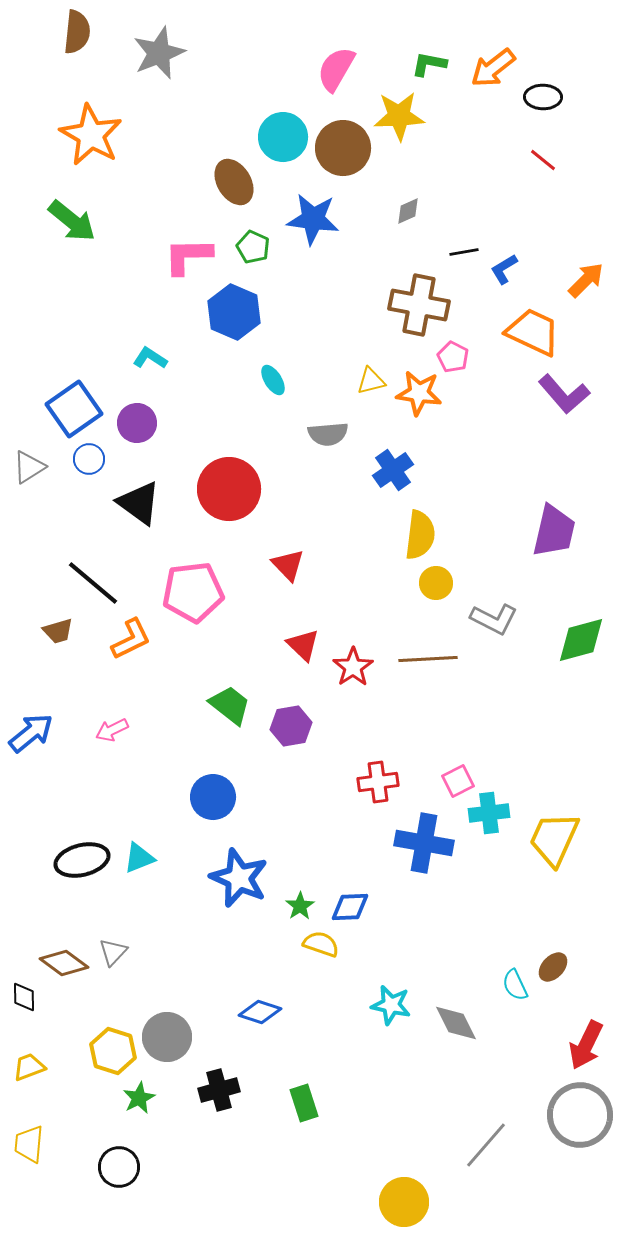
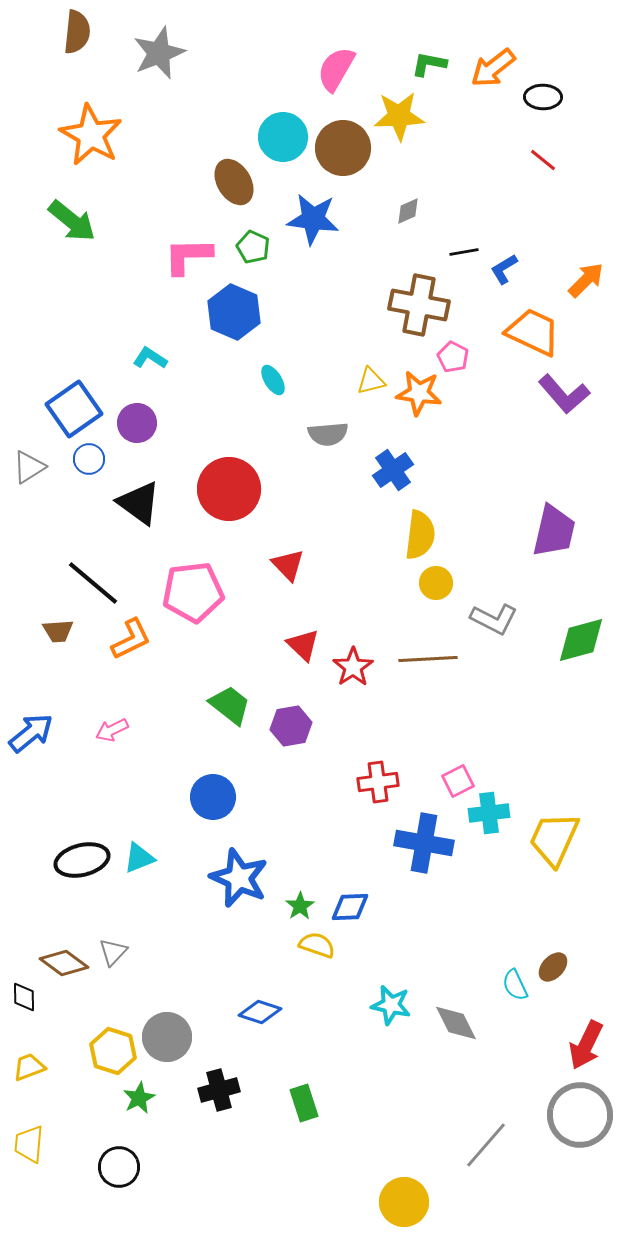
brown trapezoid at (58, 631): rotated 12 degrees clockwise
yellow semicircle at (321, 944): moved 4 px left, 1 px down
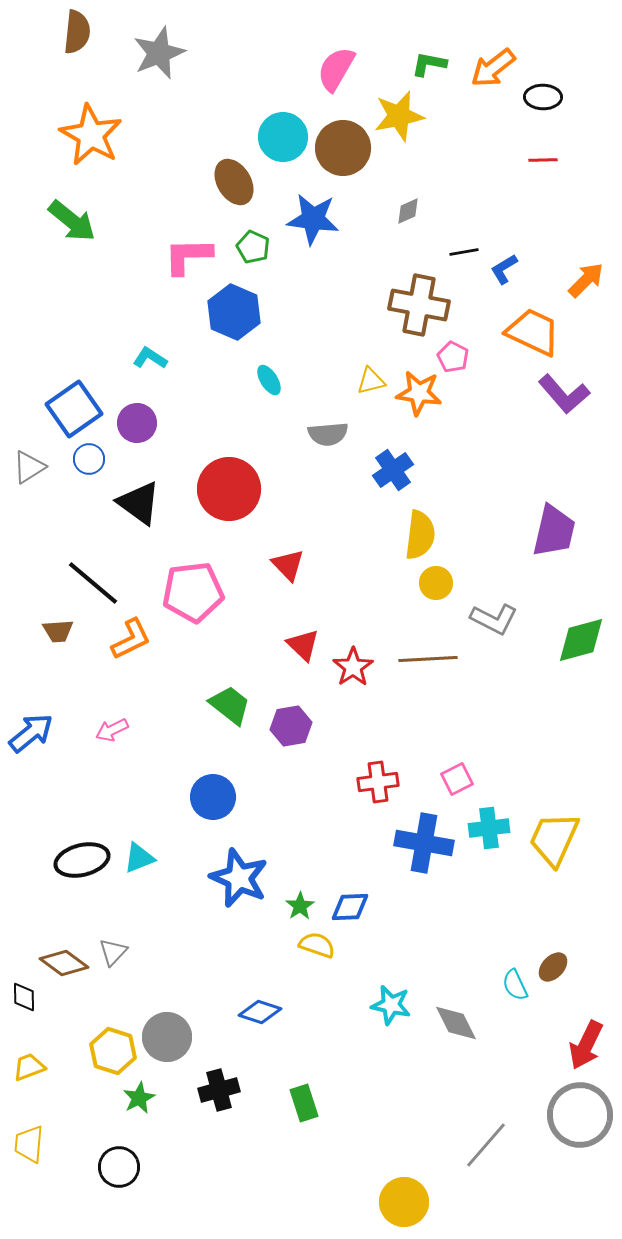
yellow star at (399, 116): rotated 9 degrees counterclockwise
red line at (543, 160): rotated 40 degrees counterclockwise
cyan ellipse at (273, 380): moved 4 px left
pink square at (458, 781): moved 1 px left, 2 px up
cyan cross at (489, 813): moved 15 px down
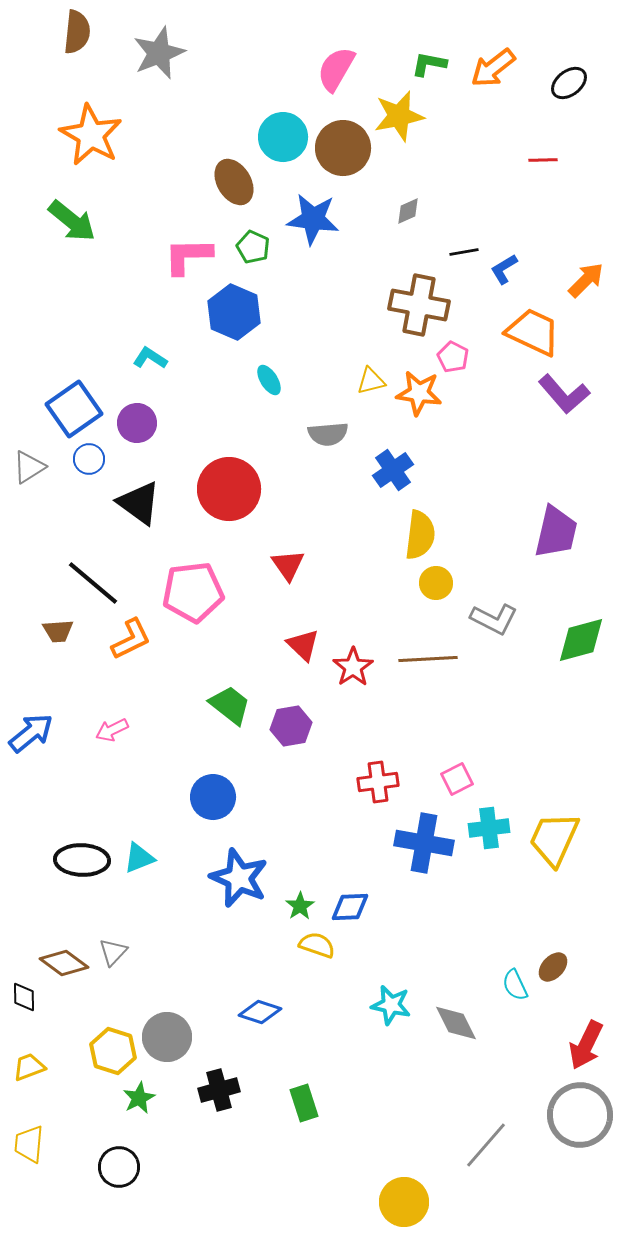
black ellipse at (543, 97): moved 26 px right, 14 px up; rotated 39 degrees counterclockwise
purple trapezoid at (554, 531): moved 2 px right, 1 px down
red triangle at (288, 565): rotated 9 degrees clockwise
black ellipse at (82, 860): rotated 16 degrees clockwise
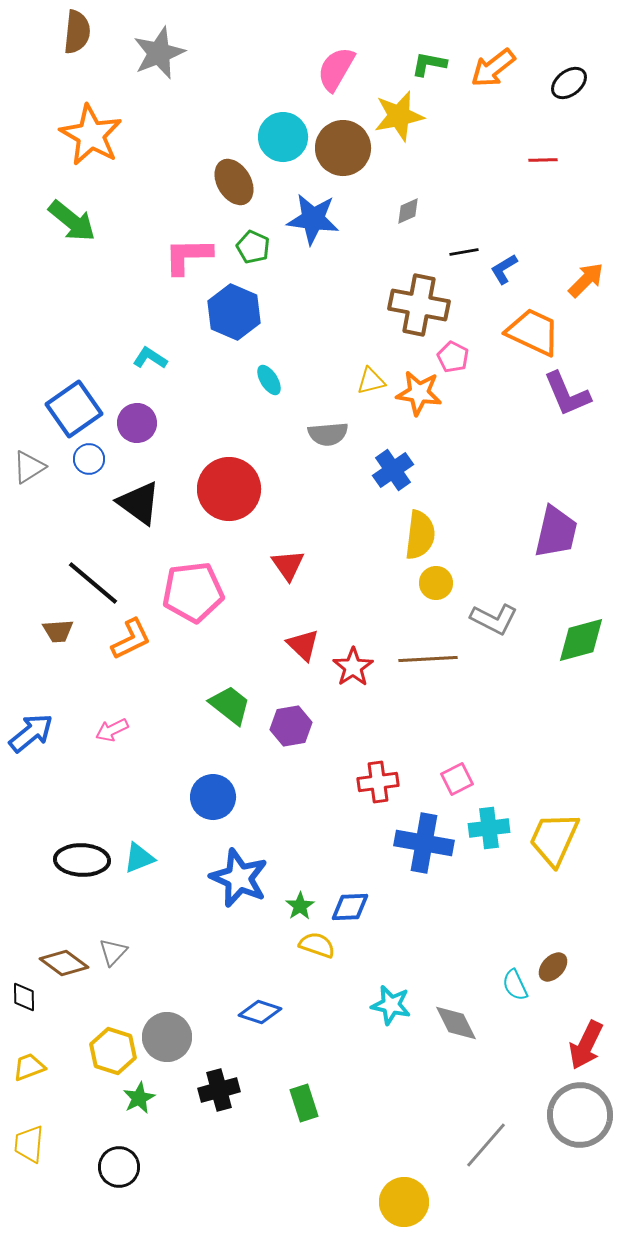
purple L-shape at (564, 394): moved 3 px right; rotated 18 degrees clockwise
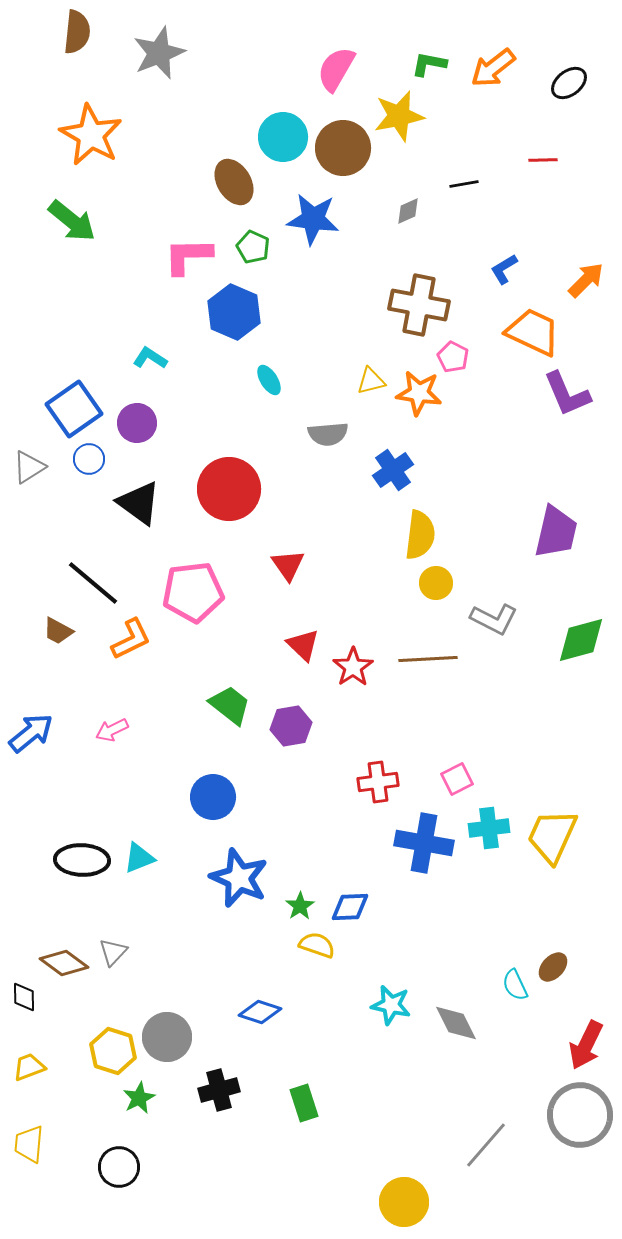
black line at (464, 252): moved 68 px up
brown trapezoid at (58, 631): rotated 32 degrees clockwise
yellow trapezoid at (554, 839): moved 2 px left, 3 px up
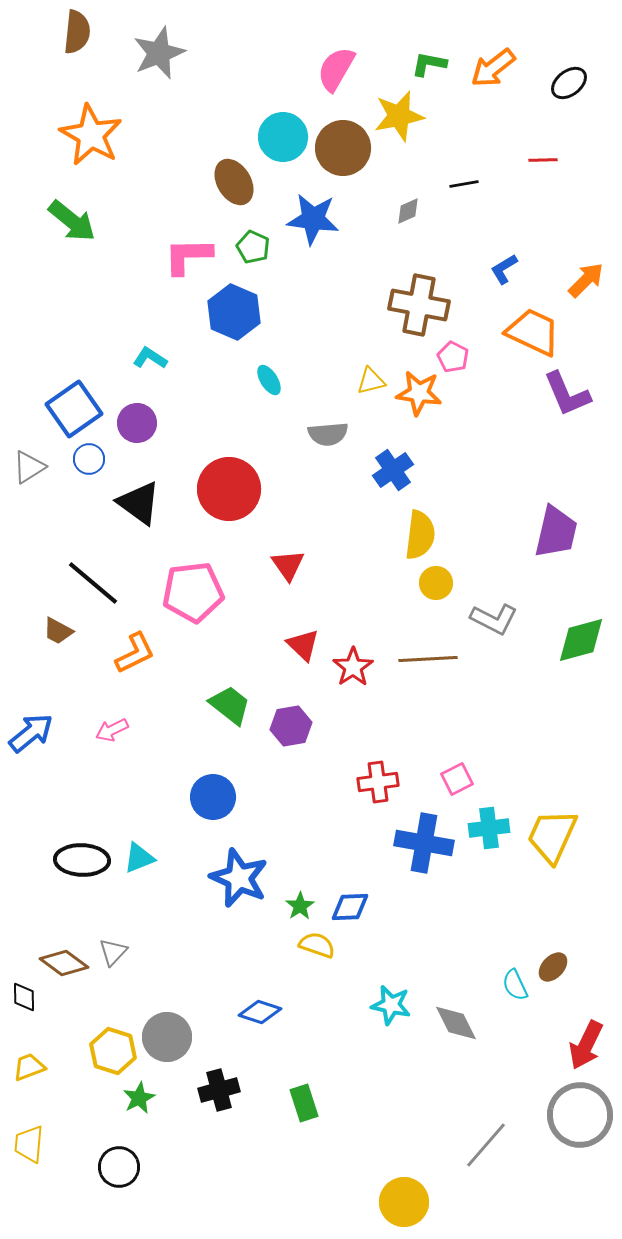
orange L-shape at (131, 639): moved 4 px right, 14 px down
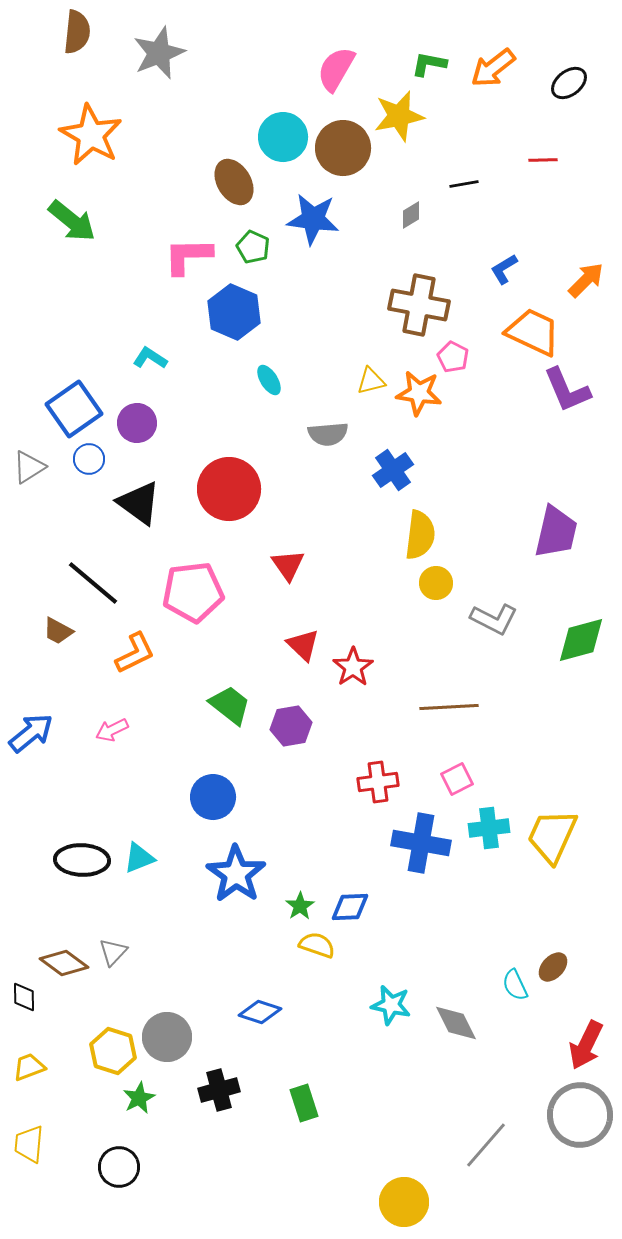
gray diamond at (408, 211): moved 3 px right, 4 px down; rotated 8 degrees counterclockwise
purple L-shape at (567, 394): moved 4 px up
brown line at (428, 659): moved 21 px right, 48 px down
blue cross at (424, 843): moved 3 px left
blue star at (239, 878): moved 3 px left, 4 px up; rotated 12 degrees clockwise
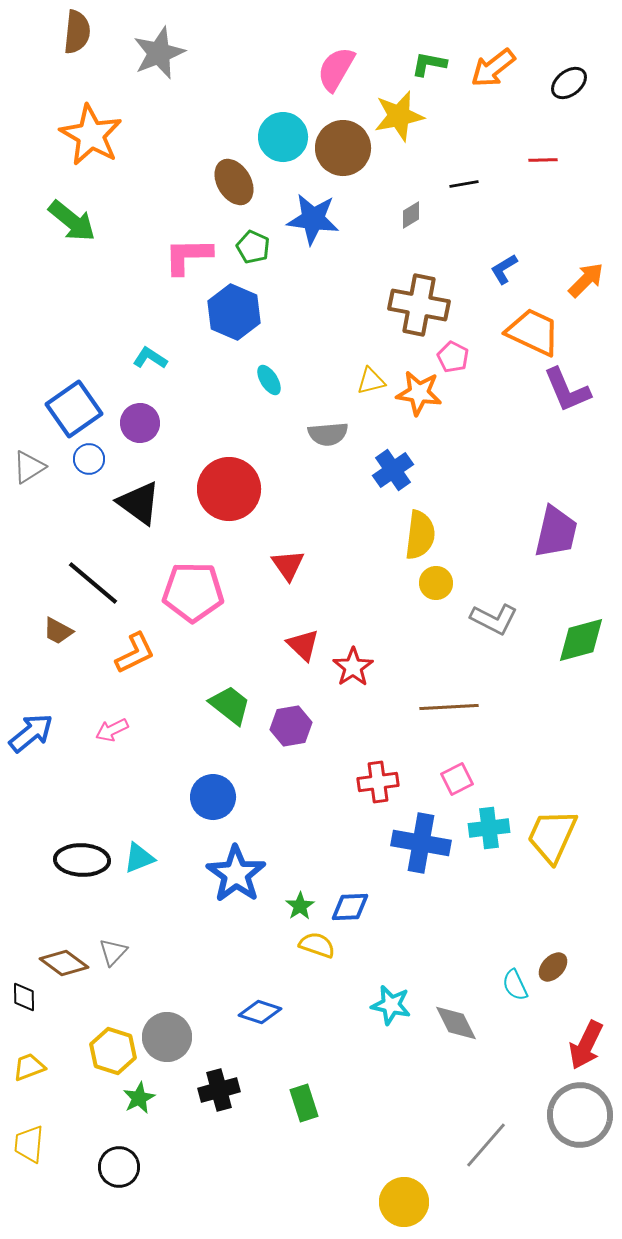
purple circle at (137, 423): moved 3 px right
pink pentagon at (193, 592): rotated 8 degrees clockwise
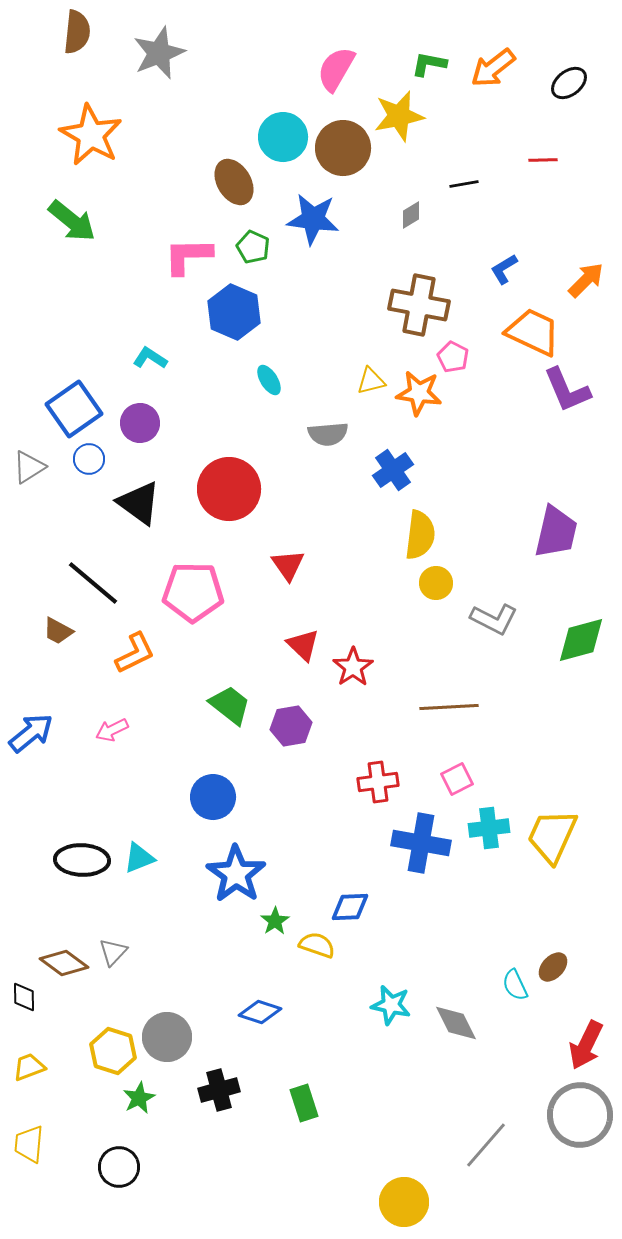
green star at (300, 906): moved 25 px left, 15 px down
